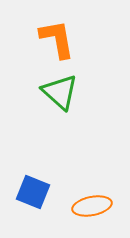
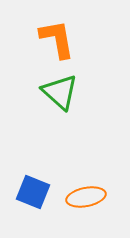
orange ellipse: moved 6 px left, 9 px up
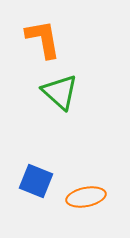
orange L-shape: moved 14 px left
blue square: moved 3 px right, 11 px up
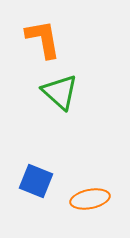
orange ellipse: moved 4 px right, 2 px down
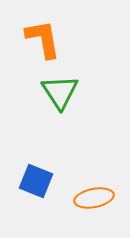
green triangle: rotated 15 degrees clockwise
orange ellipse: moved 4 px right, 1 px up
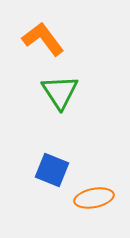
orange L-shape: rotated 27 degrees counterclockwise
blue square: moved 16 px right, 11 px up
